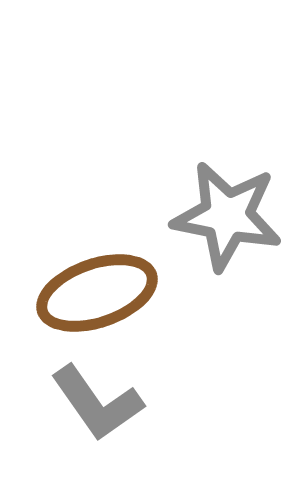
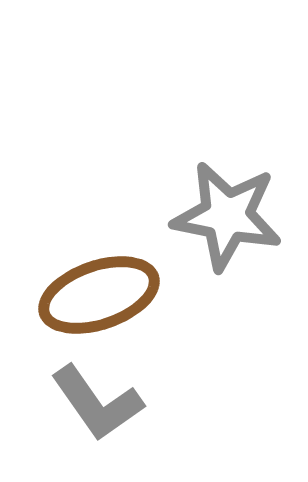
brown ellipse: moved 2 px right, 2 px down
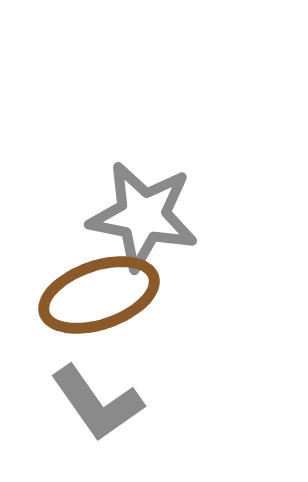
gray star: moved 84 px left
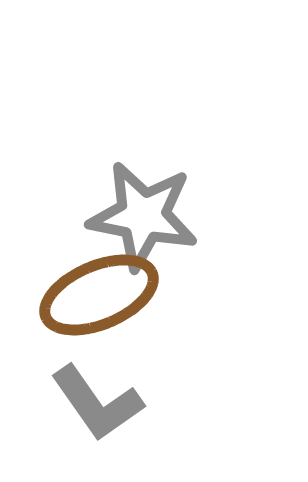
brown ellipse: rotated 4 degrees counterclockwise
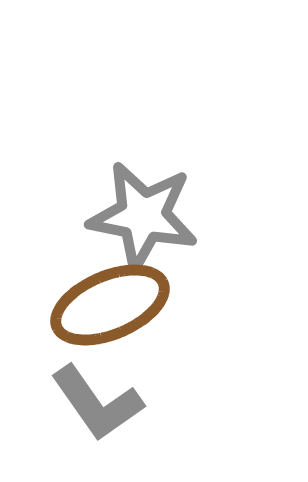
brown ellipse: moved 11 px right, 10 px down
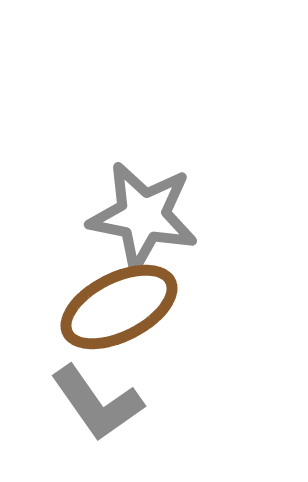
brown ellipse: moved 9 px right, 2 px down; rotated 4 degrees counterclockwise
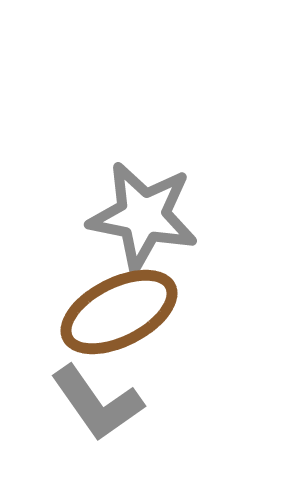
brown ellipse: moved 5 px down
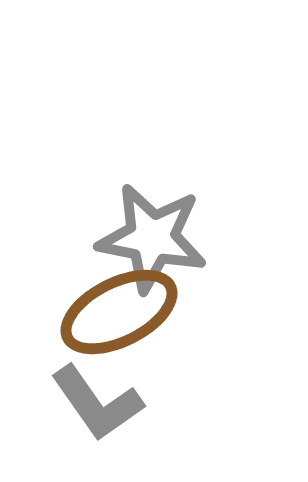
gray star: moved 9 px right, 22 px down
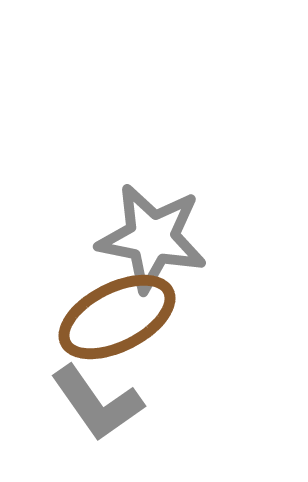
brown ellipse: moved 2 px left, 5 px down
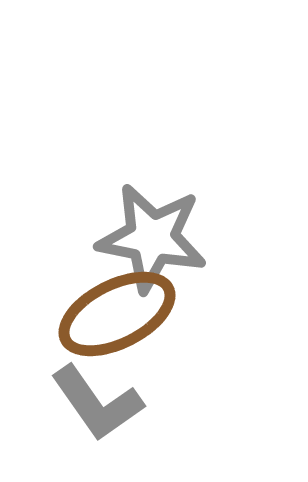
brown ellipse: moved 3 px up
